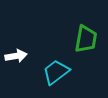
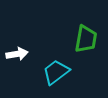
white arrow: moved 1 px right, 2 px up
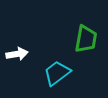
cyan trapezoid: moved 1 px right, 1 px down
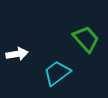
green trapezoid: rotated 52 degrees counterclockwise
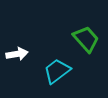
cyan trapezoid: moved 2 px up
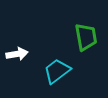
green trapezoid: moved 2 px up; rotated 32 degrees clockwise
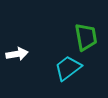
cyan trapezoid: moved 11 px right, 3 px up
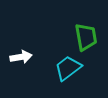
white arrow: moved 4 px right, 3 px down
